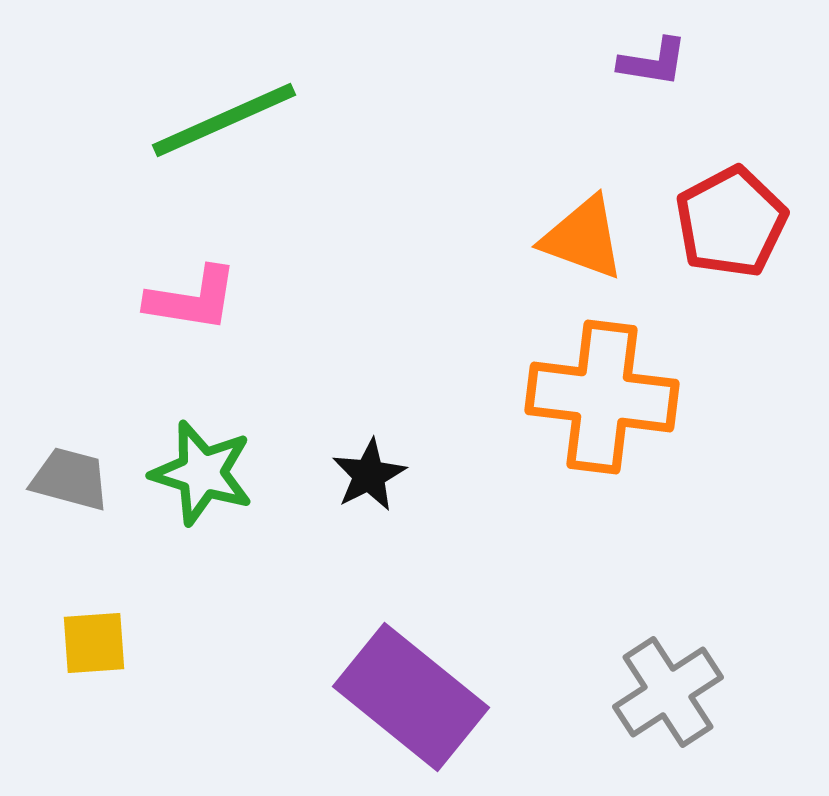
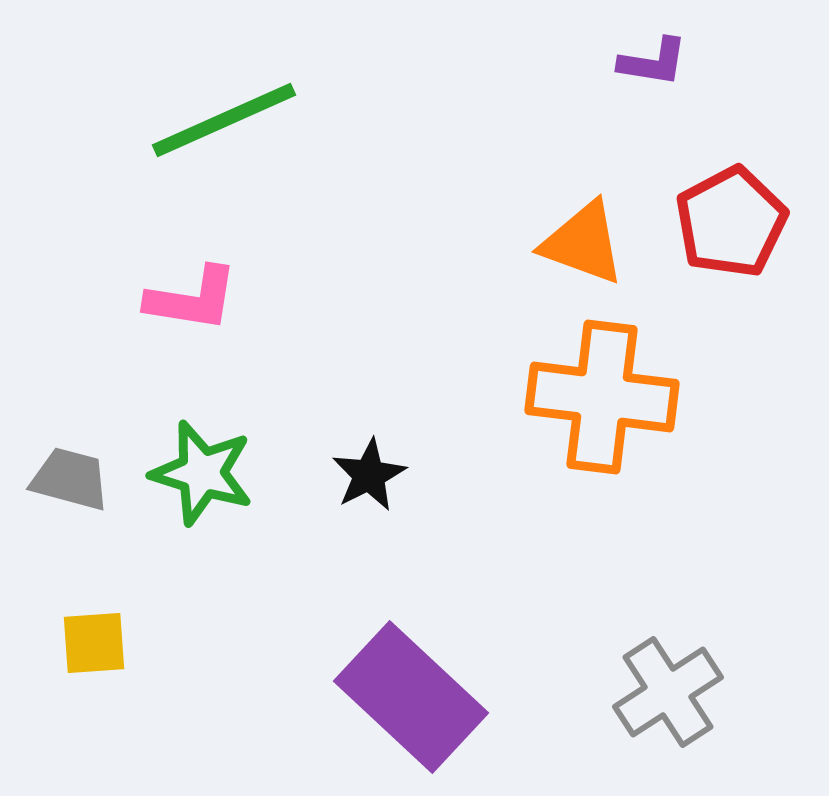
orange triangle: moved 5 px down
purple rectangle: rotated 4 degrees clockwise
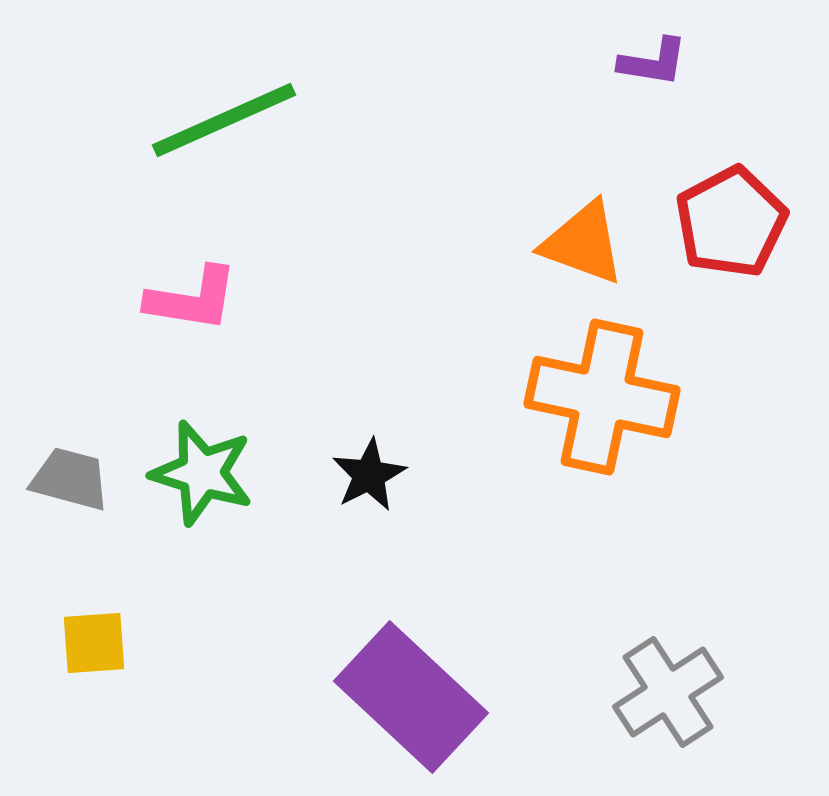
orange cross: rotated 5 degrees clockwise
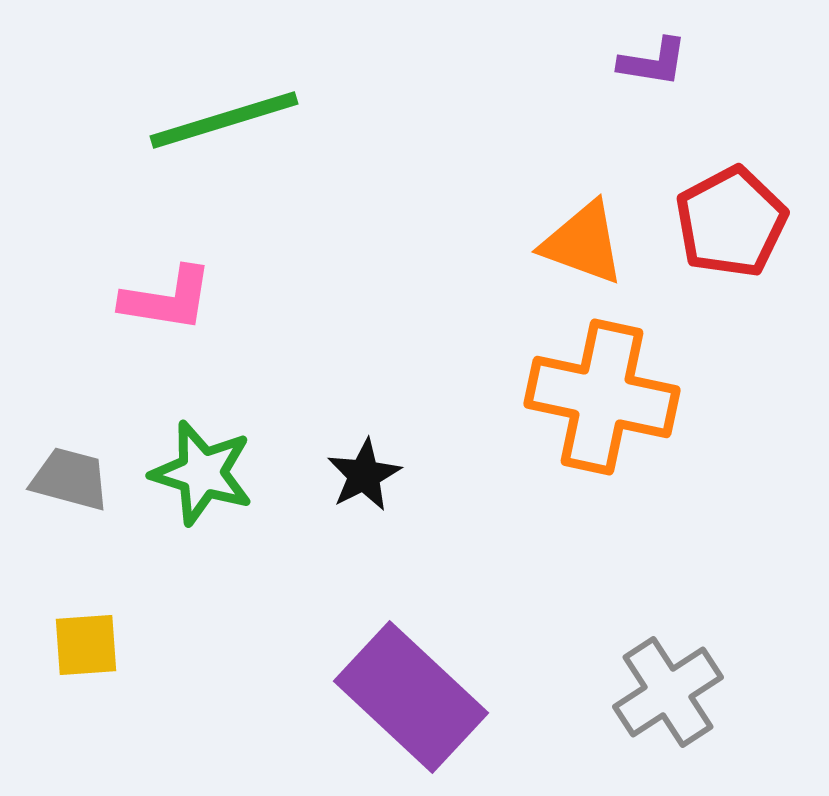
green line: rotated 7 degrees clockwise
pink L-shape: moved 25 px left
black star: moved 5 px left
yellow square: moved 8 px left, 2 px down
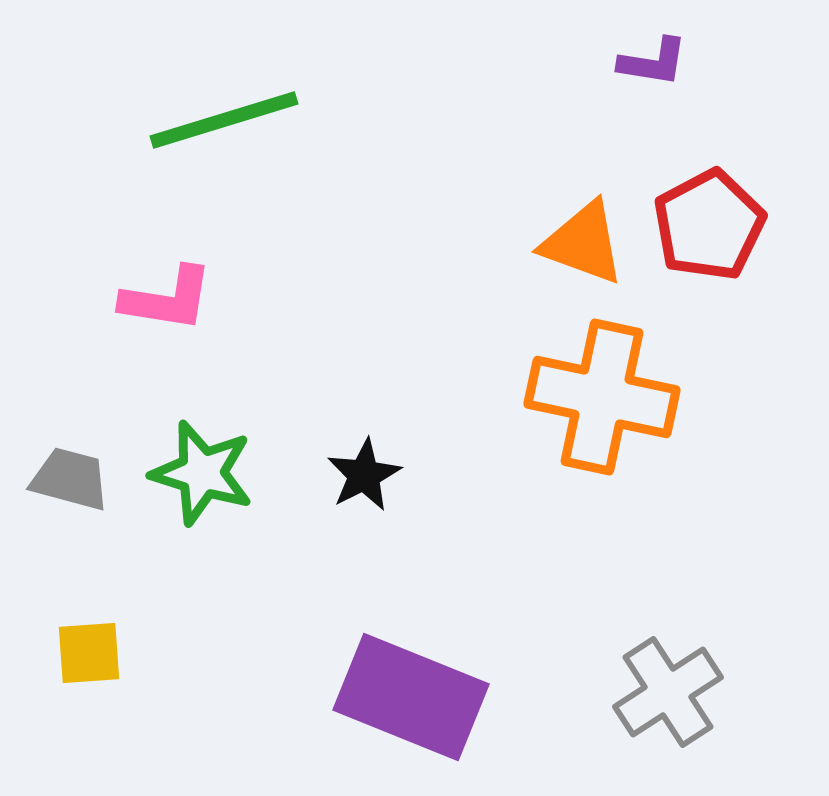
red pentagon: moved 22 px left, 3 px down
yellow square: moved 3 px right, 8 px down
purple rectangle: rotated 21 degrees counterclockwise
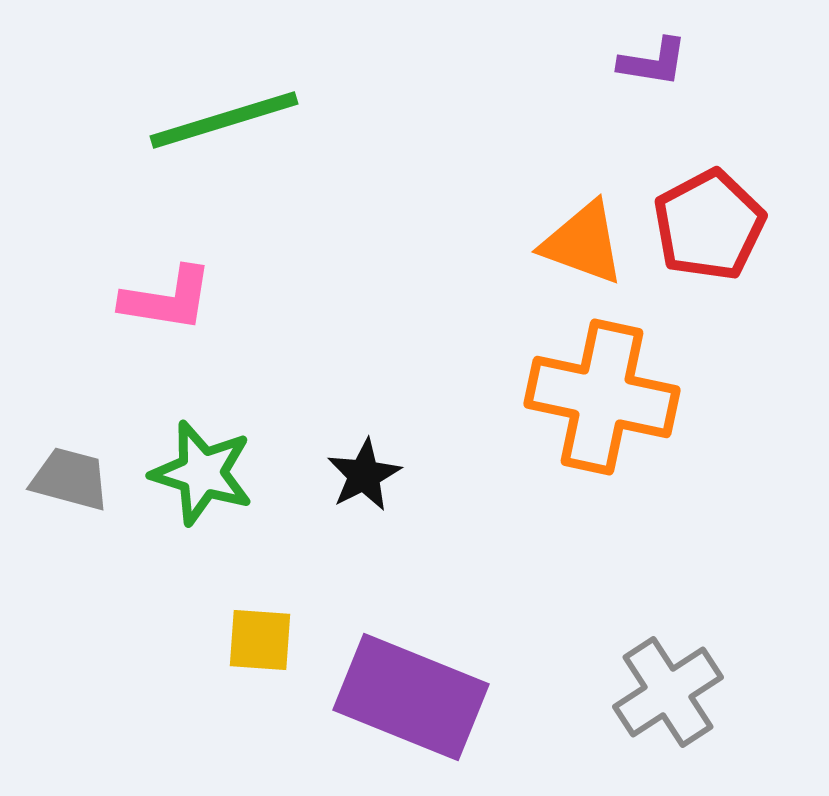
yellow square: moved 171 px right, 13 px up; rotated 8 degrees clockwise
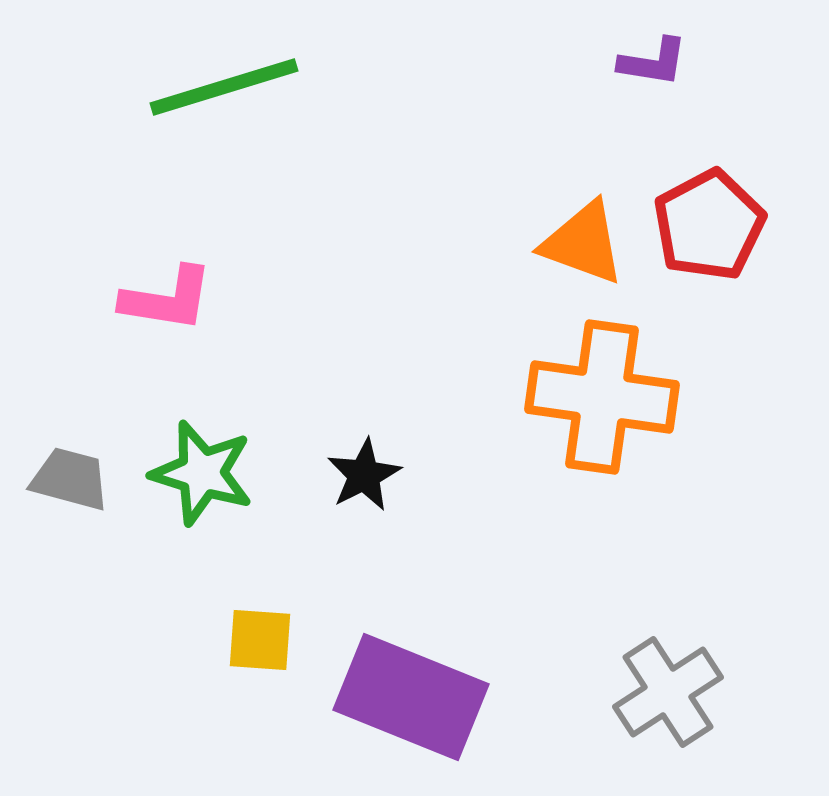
green line: moved 33 px up
orange cross: rotated 4 degrees counterclockwise
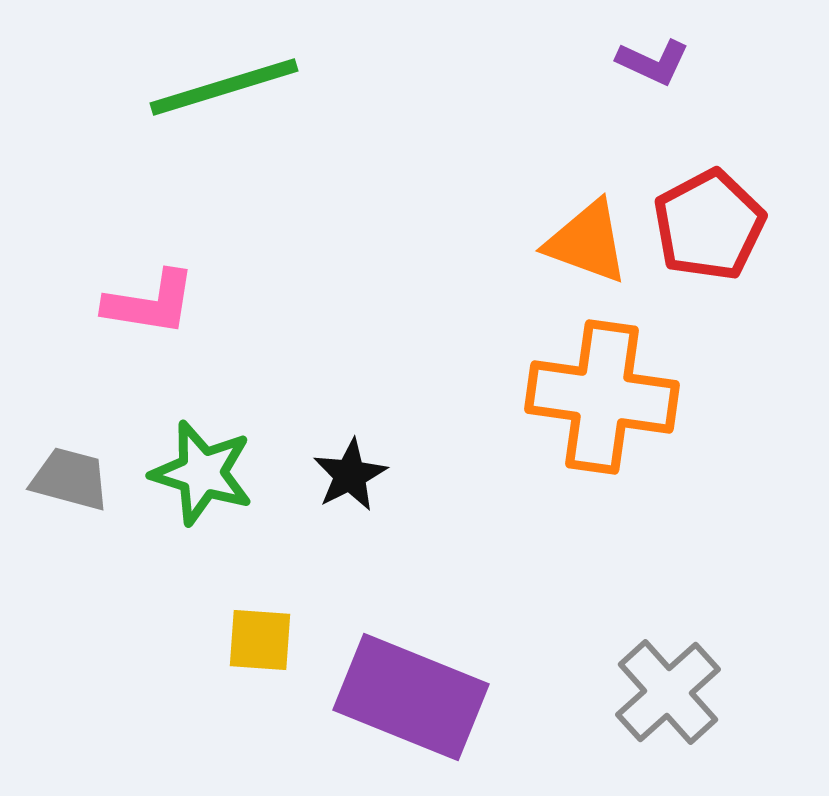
purple L-shape: rotated 16 degrees clockwise
orange triangle: moved 4 px right, 1 px up
pink L-shape: moved 17 px left, 4 px down
black star: moved 14 px left
gray cross: rotated 9 degrees counterclockwise
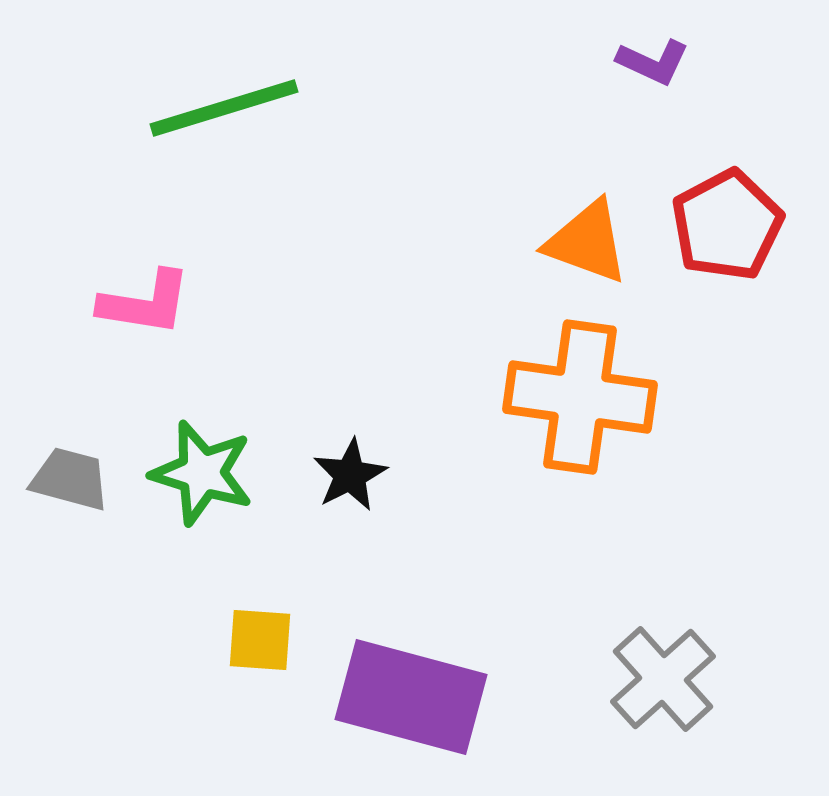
green line: moved 21 px down
red pentagon: moved 18 px right
pink L-shape: moved 5 px left
orange cross: moved 22 px left
gray cross: moved 5 px left, 13 px up
purple rectangle: rotated 7 degrees counterclockwise
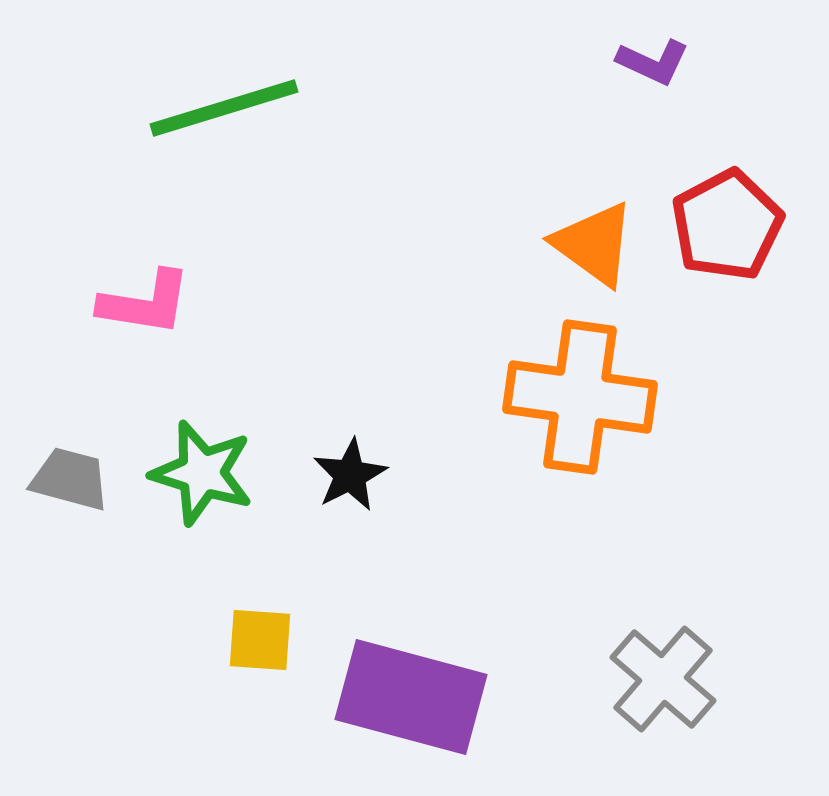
orange triangle: moved 7 px right, 2 px down; rotated 16 degrees clockwise
gray cross: rotated 7 degrees counterclockwise
